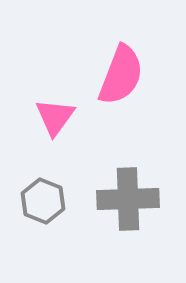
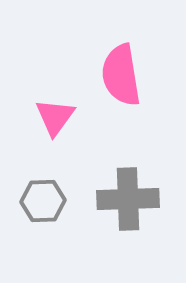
pink semicircle: rotated 150 degrees clockwise
gray hexagon: rotated 24 degrees counterclockwise
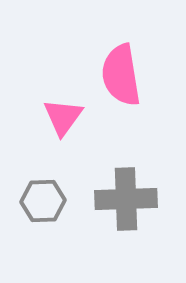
pink triangle: moved 8 px right
gray cross: moved 2 px left
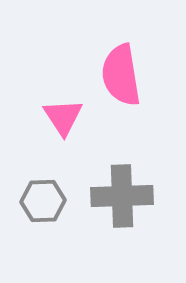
pink triangle: rotated 9 degrees counterclockwise
gray cross: moved 4 px left, 3 px up
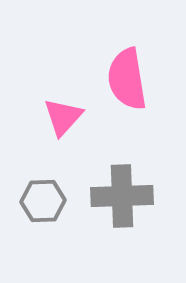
pink semicircle: moved 6 px right, 4 px down
pink triangle: rotated 15 degrees clockwise
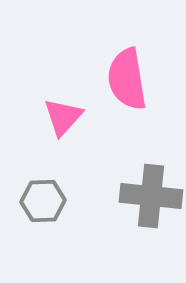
gray cross: moved 29 px right; rotated 8 degrees clockwise
